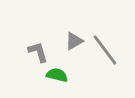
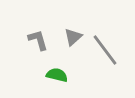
gray triangle: moved 1 px left, 4 px up; rotated 12 degrees counterclockwise
gray L-shape: moved 12 px up
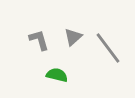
gray L-shape: moved 1 px right
gray line: moved 3 px right, 2 px up
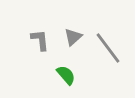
gray L-shape: moved 1 px right; rotated 10 degrees clockwise
green semicircle: moved 9 px right; rotated 35 degrees clockwise
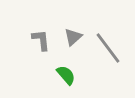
gray L-shape: moved 1 px right
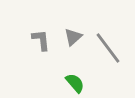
green semicircle: moved 9 px right, 8 px down
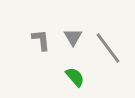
gray triangle: rotated 18 degrees counterclockwise
green semicircle: moved 6 px up
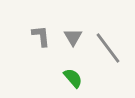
gray L-shape: moved 4 px up
green semicircle: moved 2 px left, 1 px down
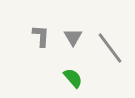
gray L-shape: rotated 10 degrees clockwise
gray line: moved 2 px right
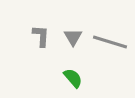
gray line: moved 6 px up; rotated 36 degrees counterclockwise
